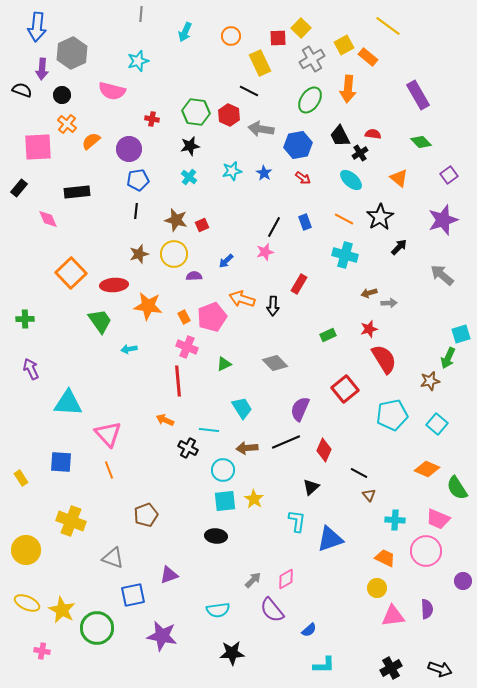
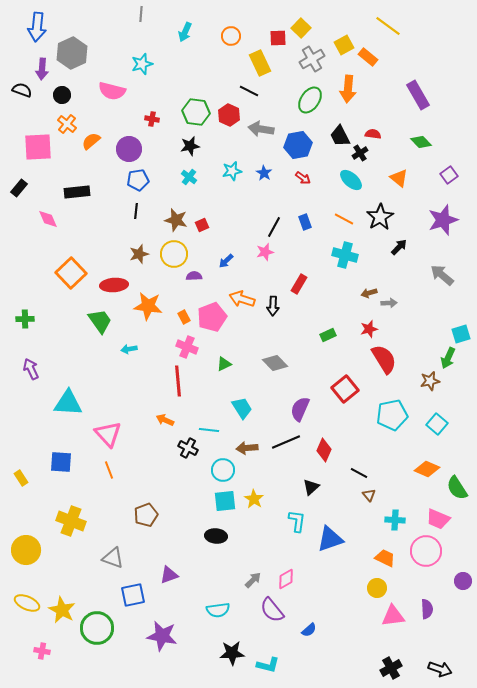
cyan star at (138, 61): moved 4 px right, 3 px down
cyan L-shape at (324, 665): moved 56 px left; rotated 15 degrees clockwise
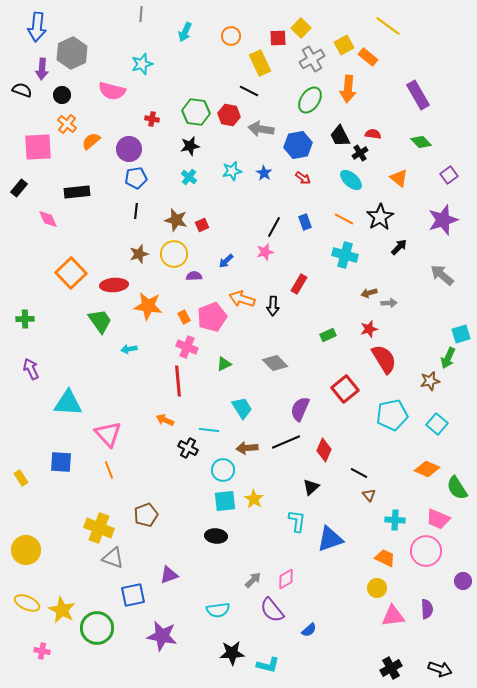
red hexagon at (229, 115): rotated 15 degrees counterclockwise
blue pentagon at (138, 180): moved 2 px left, 2 px up
yellow cross at (71, 521): moved 28 px right, 7 px down
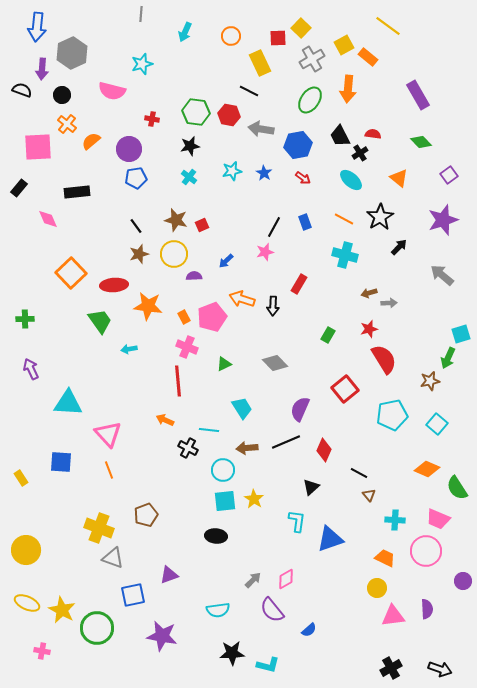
black line at (136, 211): moved 15 px down; rotated 42 degrees counterclockwise
green rectangle at (328, 335): rotated 35 degrees counterclockwise
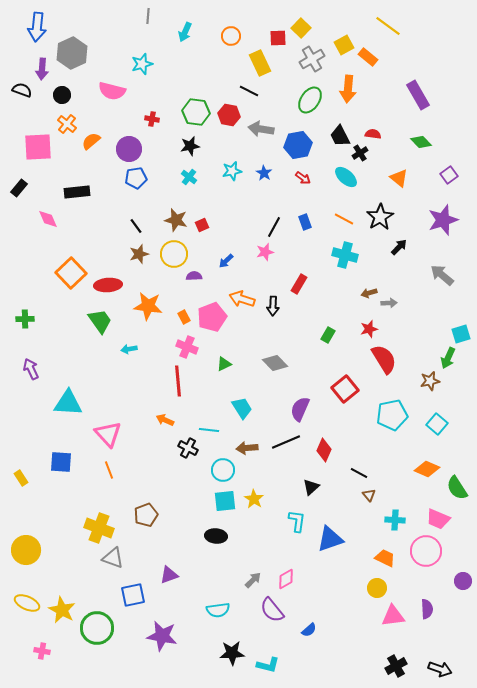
gray line at (141, 14): moved 7 px right, 2 px down
cyan ellipse at (351, 180): moved 5 px left, 3 px up
red ellipse at (114, 285): moved 6 px left
black cross at (391, 668): moved 5 px right, 2 px up
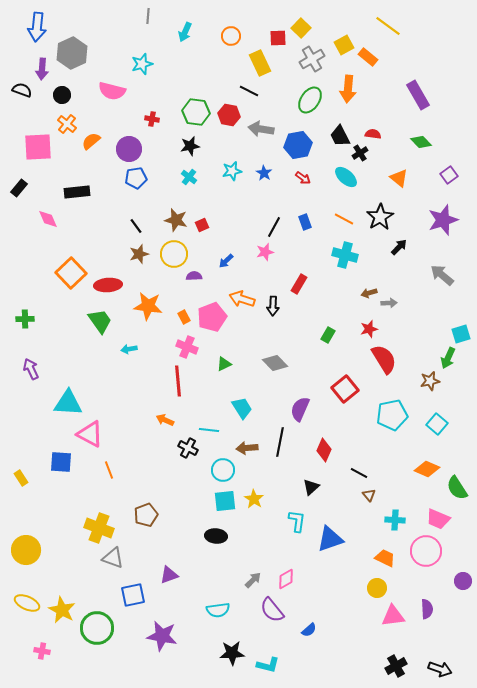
pink triangle at (108, 434): moved 18 px left; rotated 20 degrees counterclockwise
black line at (286, 442): moved 6 px left; rotated 56 degrees counterclockwise
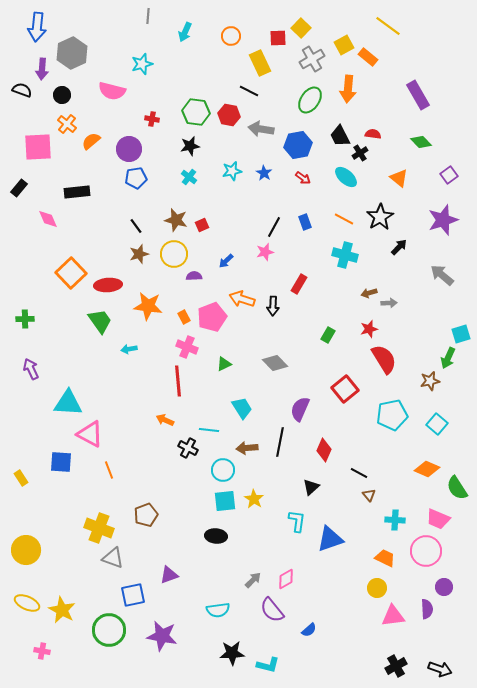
purple circle at (463, 581): moved 19 px left, 6 px down
green circle at (97, 628): moved 12 px right, 2 px down
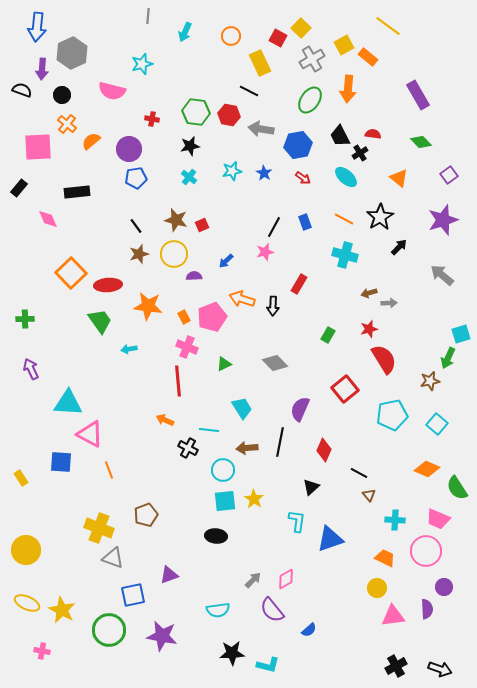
red square at (278, 38): rotated 30 degrees clockwise
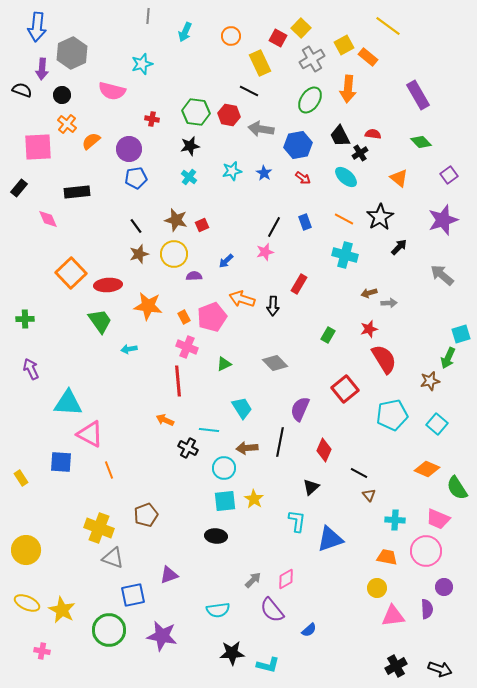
cyan circle at (223, 470): moved 1 px right, 2 px up
orange trapezoid at (385, 558): moved 2 px right, 1 px up; rotated 15 degrees counterclockwise
